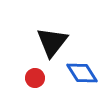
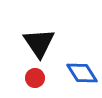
black triangle: moved 13 px left, 1 px down; rotated 12 degrees counterclockwise
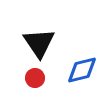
blue diamond: moved 3 px up; rotated 72 degrees counterclockwise
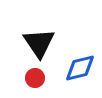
blue diamond: moved 2 px left, 2 px up
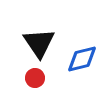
blue diamond: moved 2 px right, 9 px up
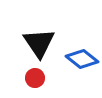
blue diamond: rotated 52 degrees clockwise
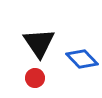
blue diamond: rotated 8 degrees clockwise
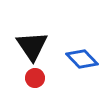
black triangle: moved 7 px left, 3 px down
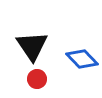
red circle: moved 2 px right, 1 px down
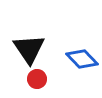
black triangle: moved 3 px left, 3 px down
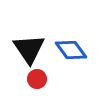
blue diamond: moved 11 px left, 9 px up; rotated 8 degrees clockwise
